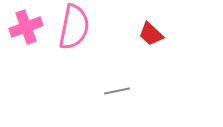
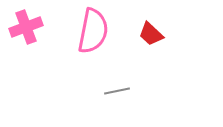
pink semicircle: moved 19 px right, 4 px down
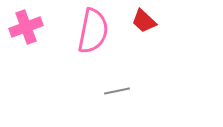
red trapezoid: moved 7 px left, 13 px up
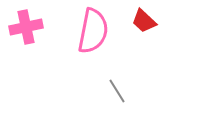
pink cross: rotated 8 degrees clockwise
gray line: rotated 70 degrees clockwise
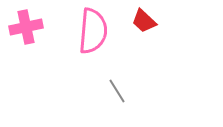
pink semicircle: rotated 6 degrees counterclockwise
